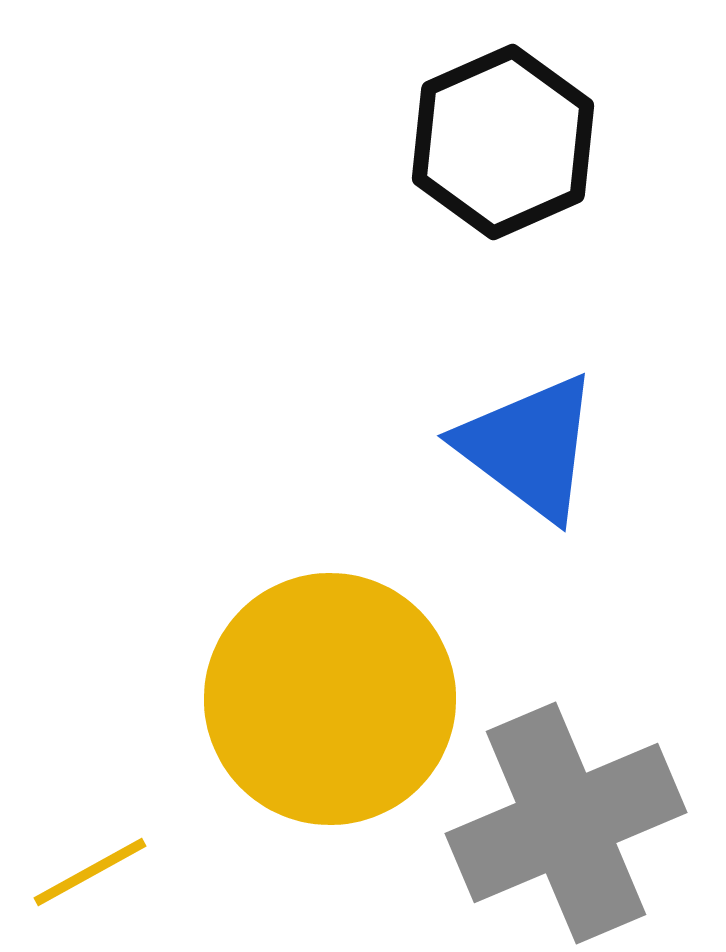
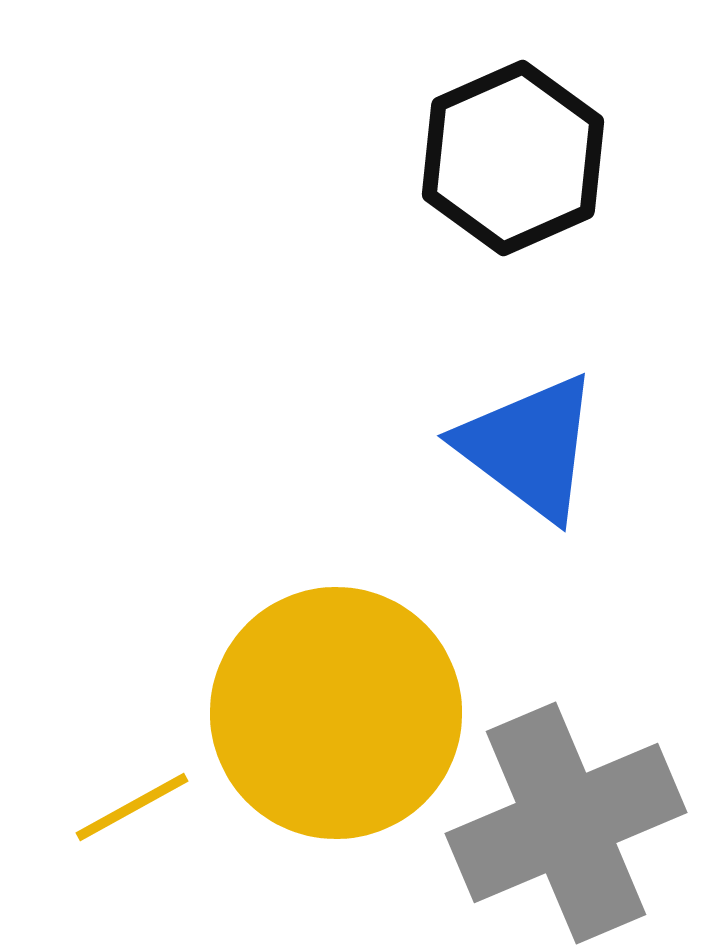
black hexagon: moved 10 px right, 16 px down
yellow circle: moved 6 px right, 14 px down
yellow line: moved 42 px right, 65 px up
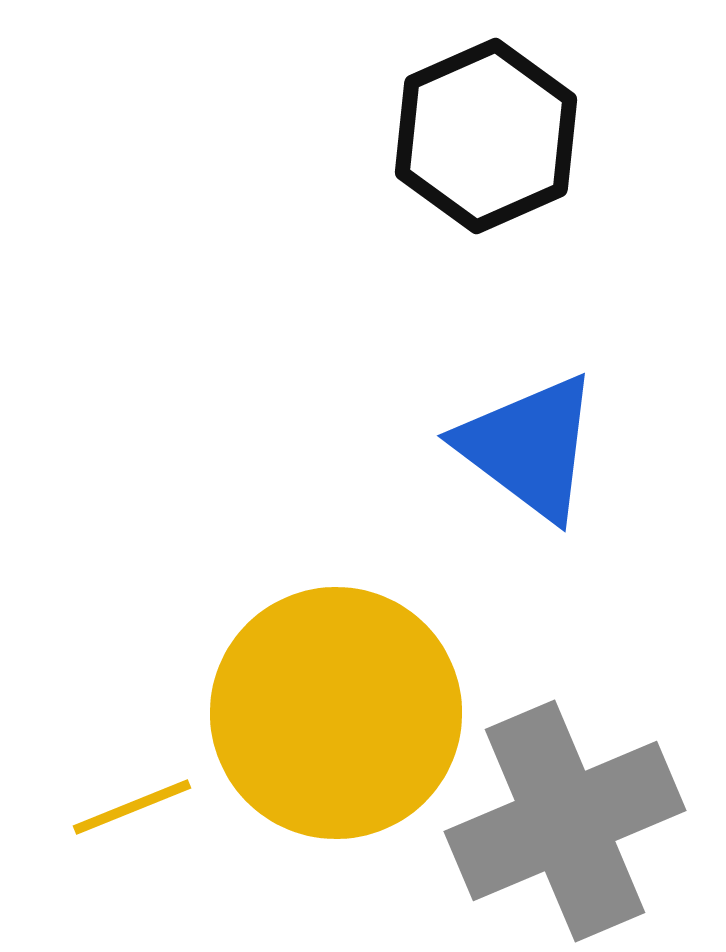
black hexagon: moved 27 px left, 22 px up
yellow line: rotated 7 degrees clockwise
gray cross: moved 1 px left, 2 px up
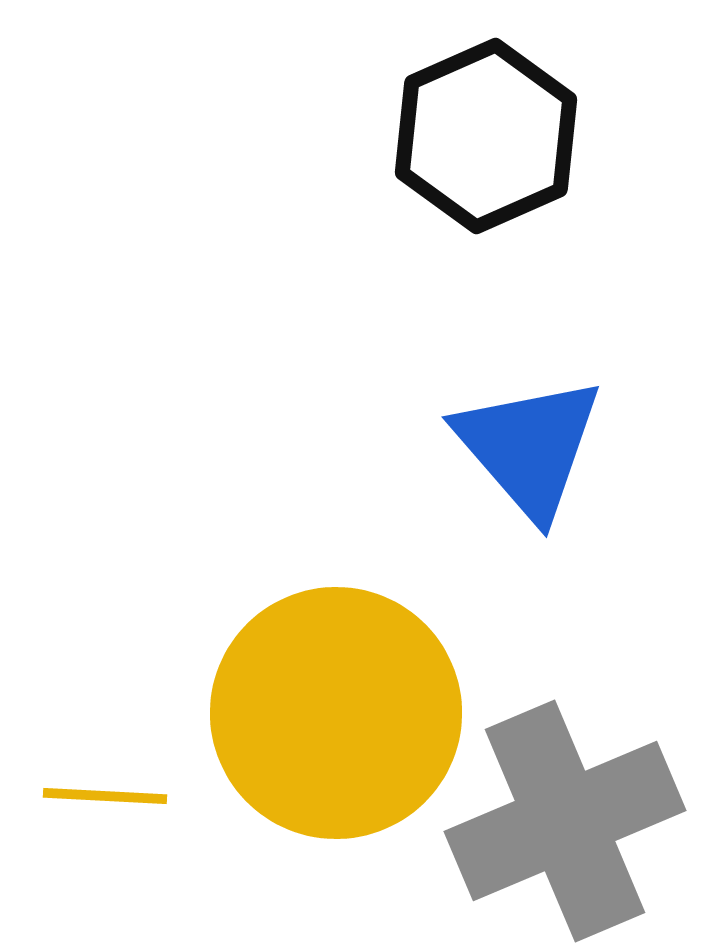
blue triangle: rotated 12 degrees clockwise
yellow line: moved 27 px left, 11 px up; rotated 25 degrees clockwise
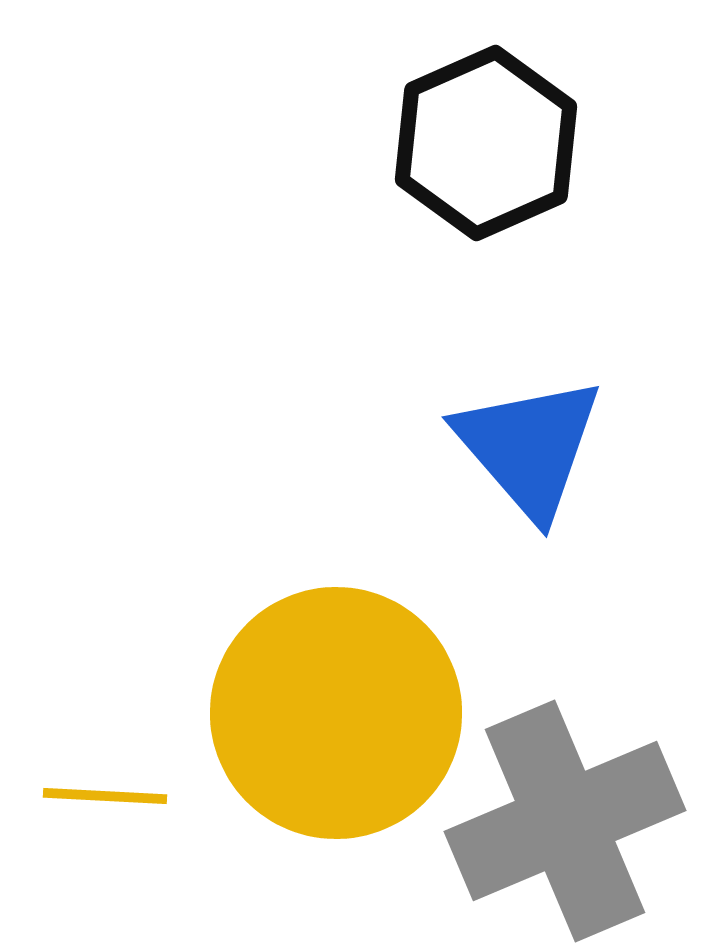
black hexagon: moved 7 px down
